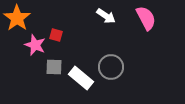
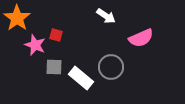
pink semicircle: moved 5 px left, 20 px down; rotated 95 degrees clockwise
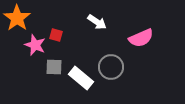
white arrow: moved 9 px left, 6 px down
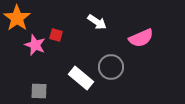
gray square: moved 15 px left, 24 px down
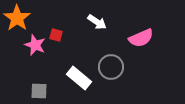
white rectangle: moved 2 px left
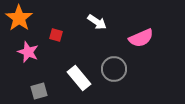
orange star: moved 2 px right
pink star: moved 7 px left, 7 px down
gray circle: moved 3 px right, 2 px down
white rectangle: rotated 10 degrees clockwise
gray square: rotated 18 degrees counterclockwise
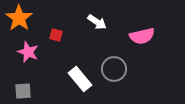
pink semicircle: moved 1 px right, 2 px up; rotated 10 degrees clockwise
white rectangle: moved 1 px right, 1 px down
gray square: moved 16 px left; rotated 12 degrees clockwise
